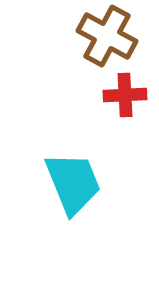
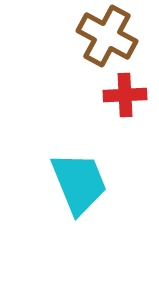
cyan trapezoid: moved 6 px right
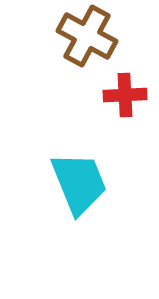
brown cross: moved 20 px left
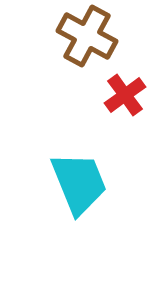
red cross: rotated 33 degrees counterclockwise
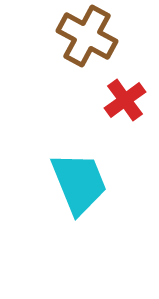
red cross: moved 5 px down
